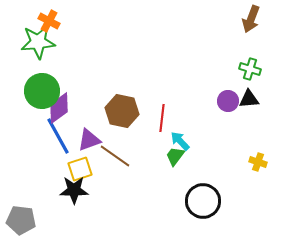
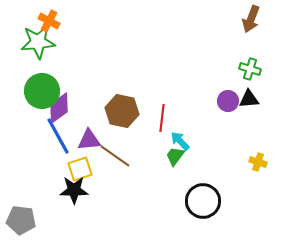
purple triangle: rotated 15 degrees clockwise
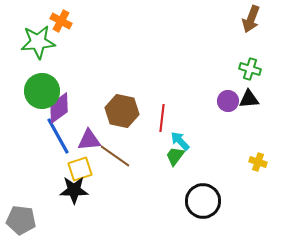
orange cross: moved 12 px right
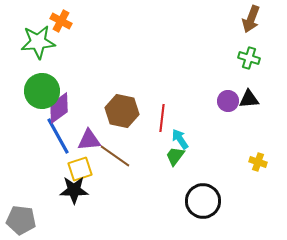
green cross: moved 1 px left, 11 px up
cyan arrow: moved 2 px up; rotated 10 degrees clockwise
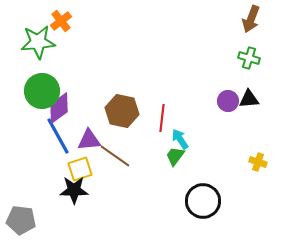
orange cross: rotated 25 degrees clockwise
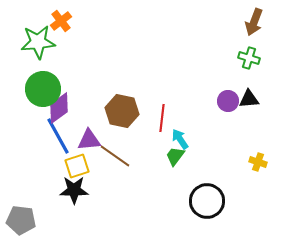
brown arrow: moved 3 px right, 3 px down
green circle: moved 1 px right, 2 px up
yellow square: moved 3 px left, 3 px up
black circle: moved 4 px right
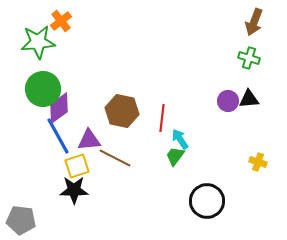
brown line: moved 2 px down; rotated 8 degrees counterclockwise
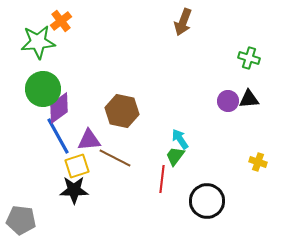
brown arrow: moved 71 px left
red line: moved 61 px down
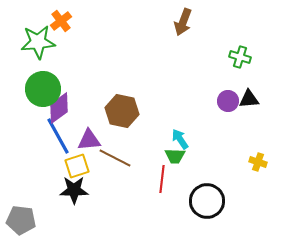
green cross: moved 9 px left, 1 px up
green trapezoid: rotated 125 degrees counterclockwise
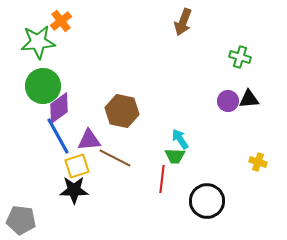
green circle: moved 3 px up
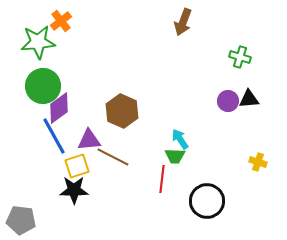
brown hexagon: rotated 12 degrees clockwise
blue line: moved 4 px left
brown line: moved 2 px left, 1 px up
